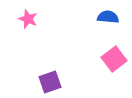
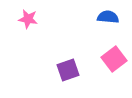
pink star: rotated 12 degrees counterclockwise
purple square: moved 18 px right, 12 px up
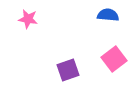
blue semicircle: moved 2 px up
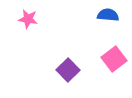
purple square: rotated 25 degrees counterclockwise
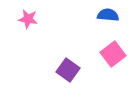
pink square: moved 1 px left, 5 px up
purple square: rotated 10 degrees counterclockwise
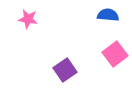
pink square: moved 2 px right
purple square: moved 3 px left; rotated 20 degrees clockwise
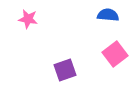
purple square: rotated 15 degrees clockwise
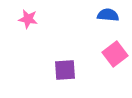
purple square: rotated 15 degrees clockwise
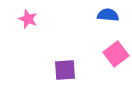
pink star: rotated 12 degrees clockwise
pink square: moved 1 px right
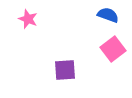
blue semicircle: rotated 15 degrees clockwise
pink square: moved 3 px left, 5 px up
